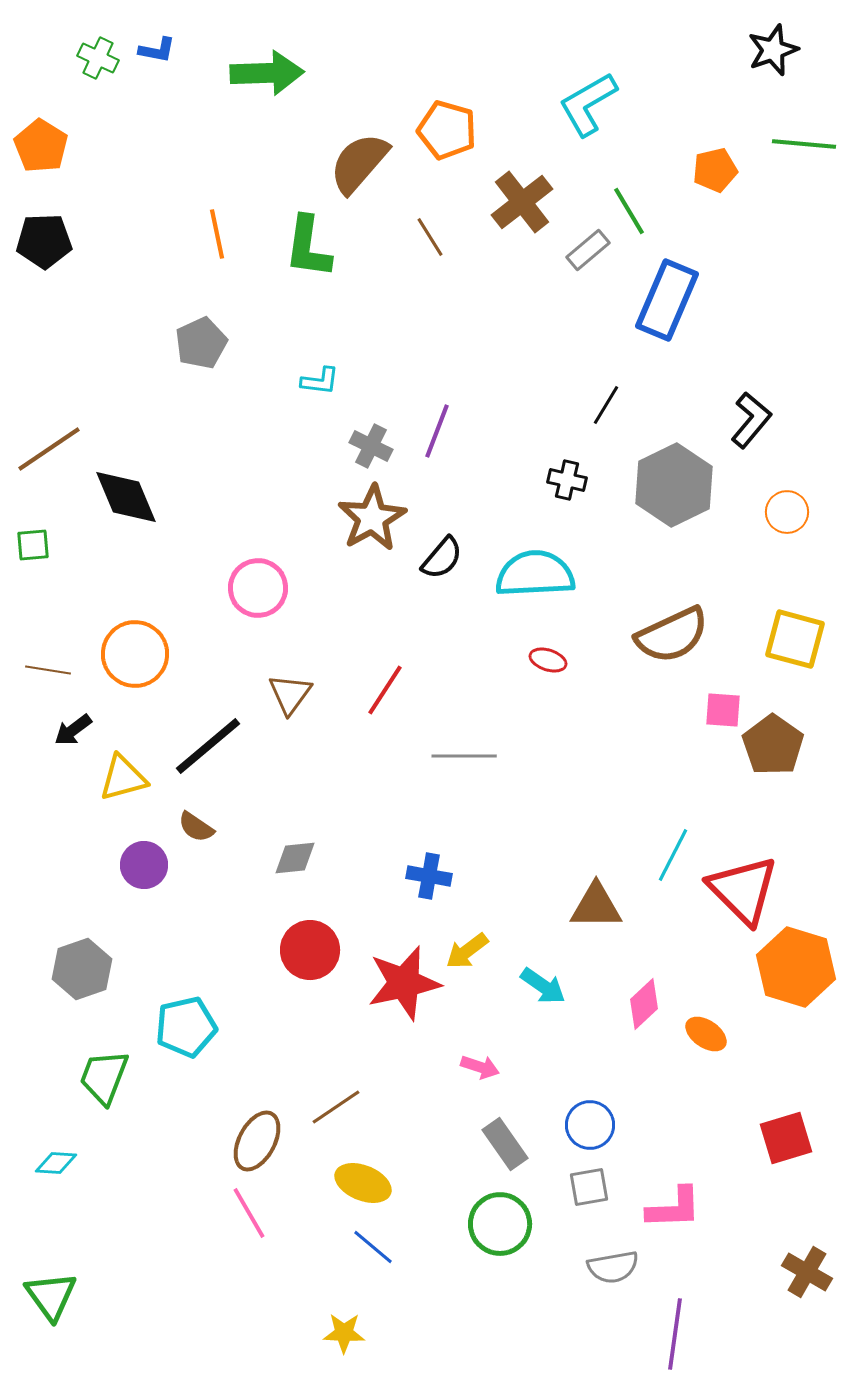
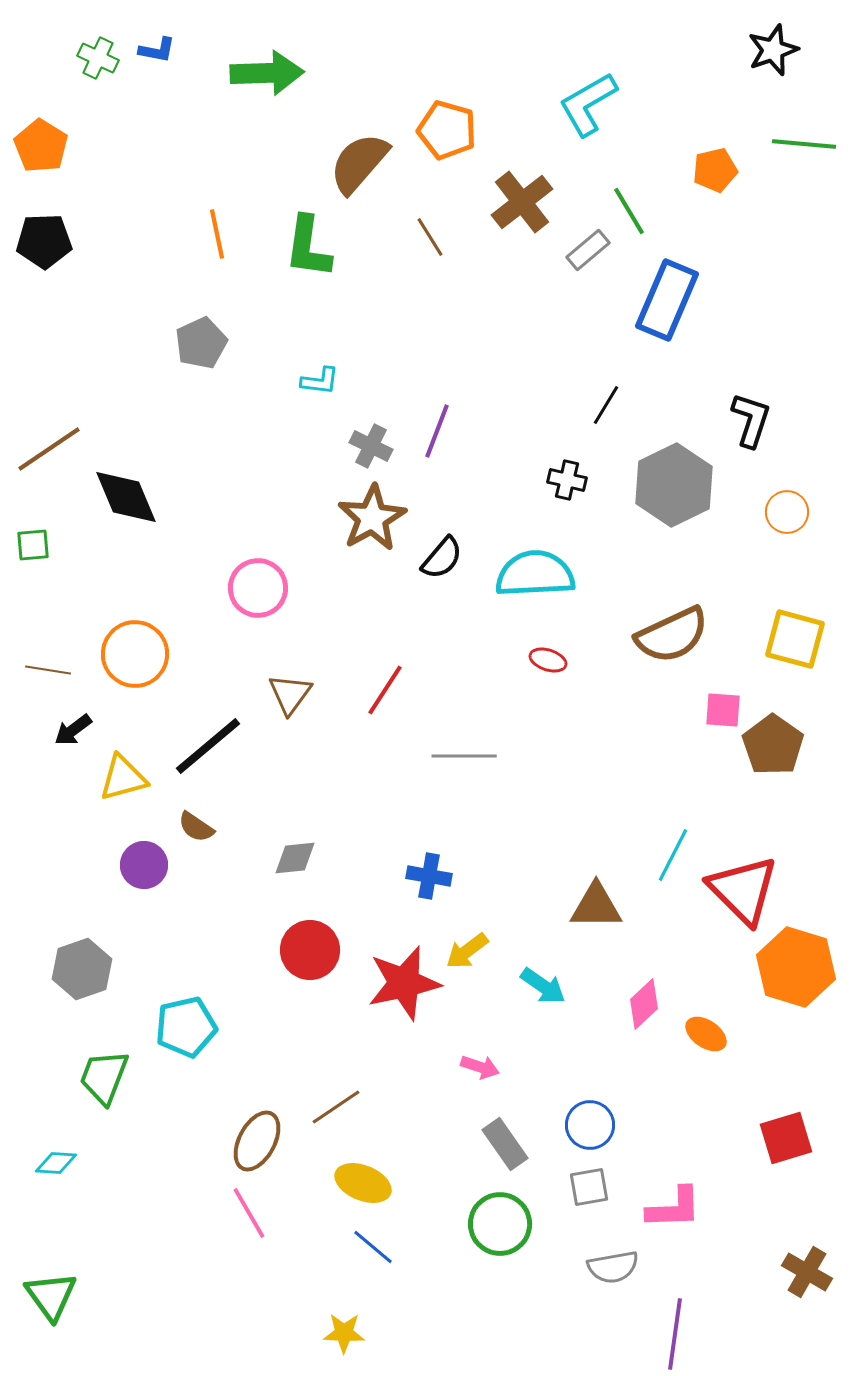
black L-shape at (751, 420): rotated 22 degrees counterclockwise
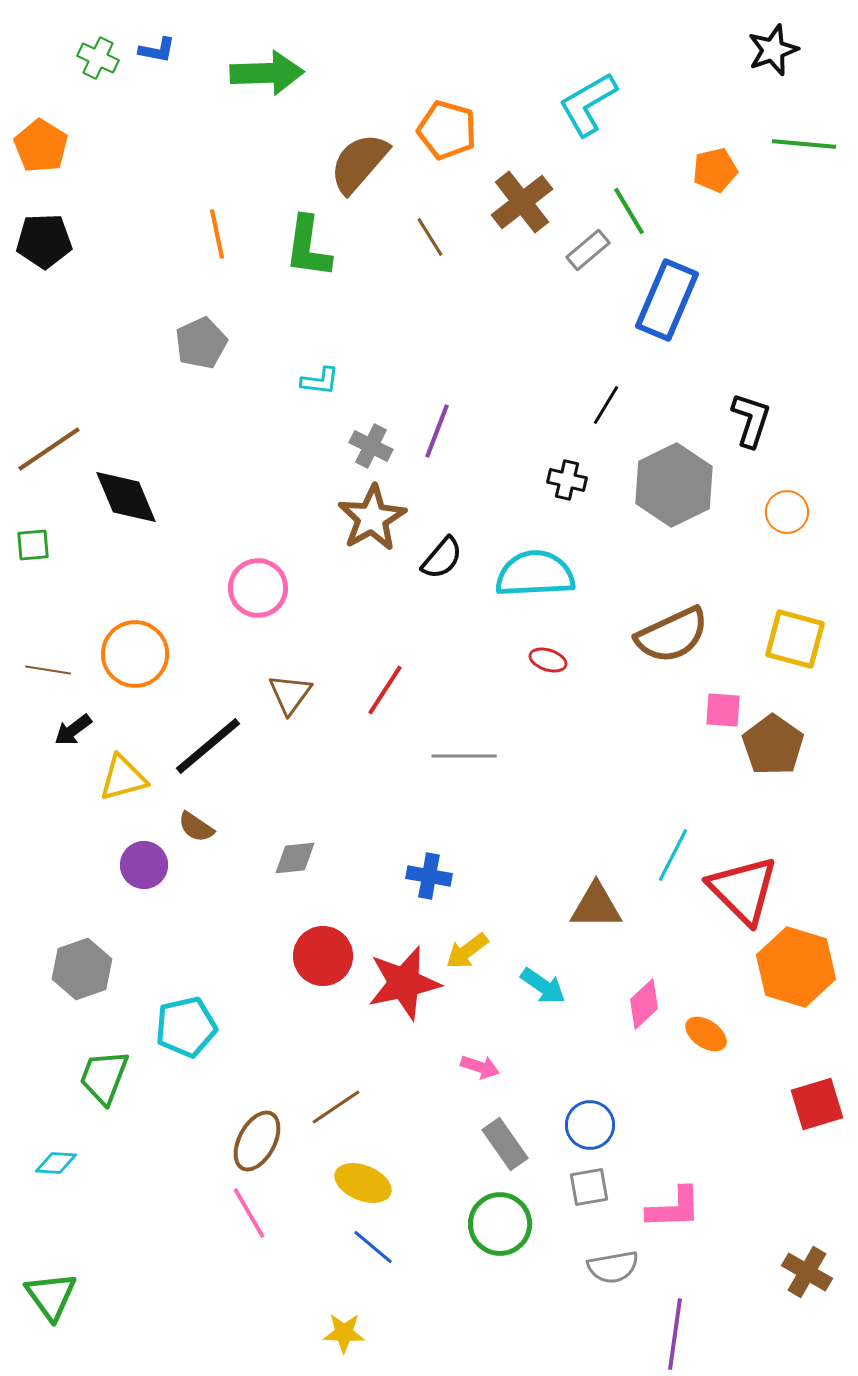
red circle at (310, 950): moved 13 px right, 6 px down
red square at (786, 1138): moved 31 px right, 34 px up
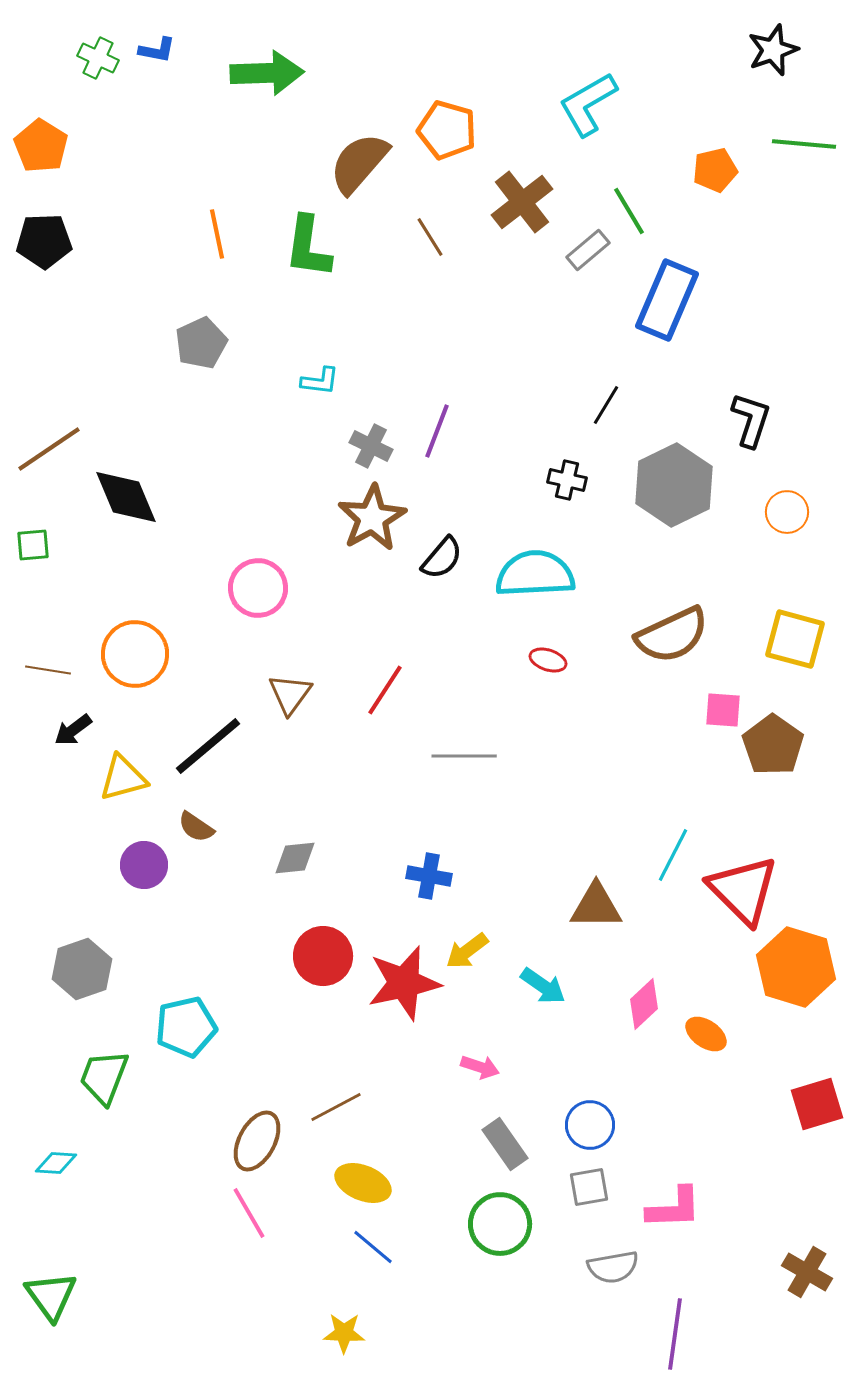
brown line at (336, 1107): rotated 6 degrees clockwise
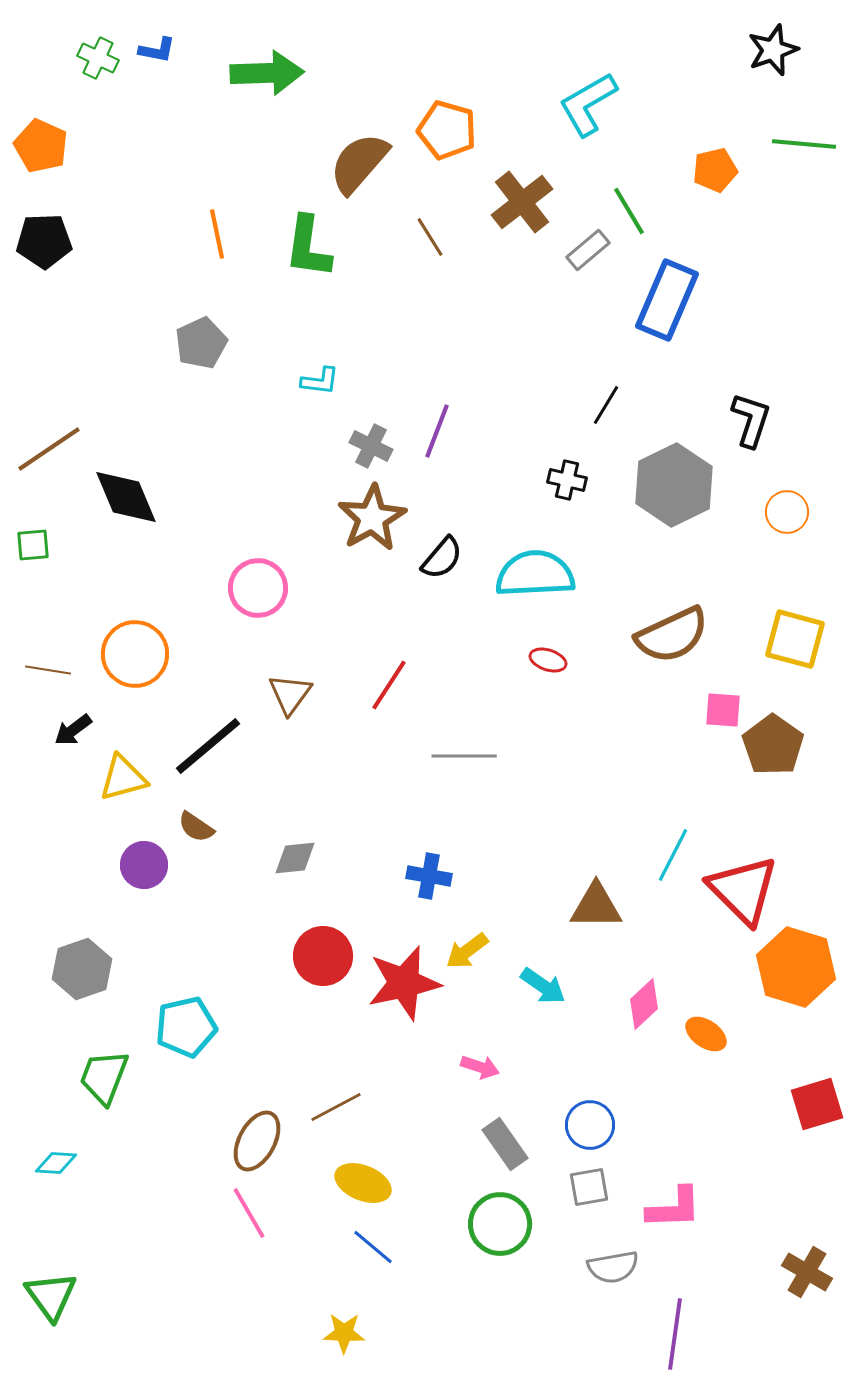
orange pentagon at (41, 146): rotated 8 degrees counterclockwise
red line at (385, 690): moved 4 px right, 5 px up
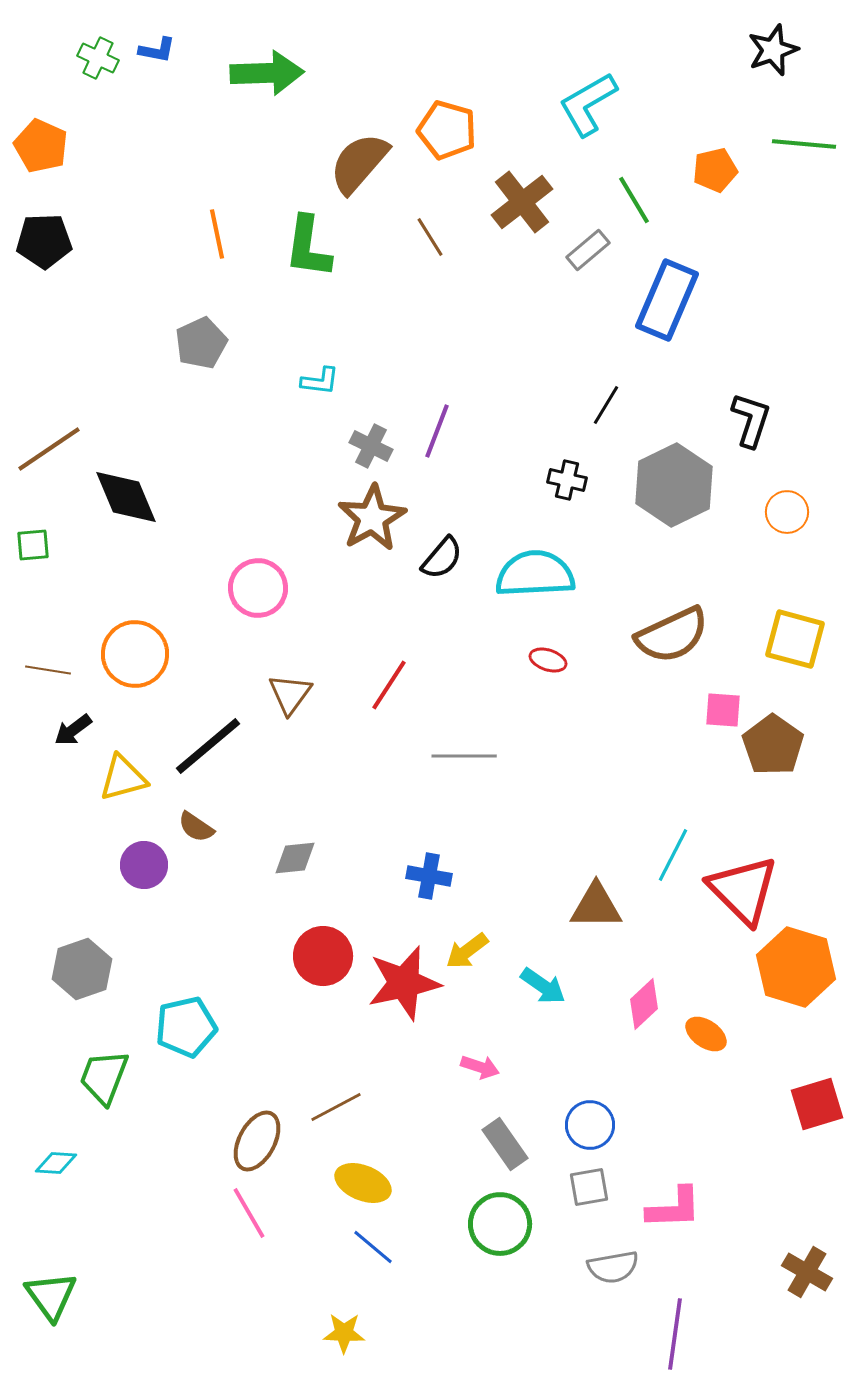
green line at (629, 211): moved 5 px right, 11 px up
